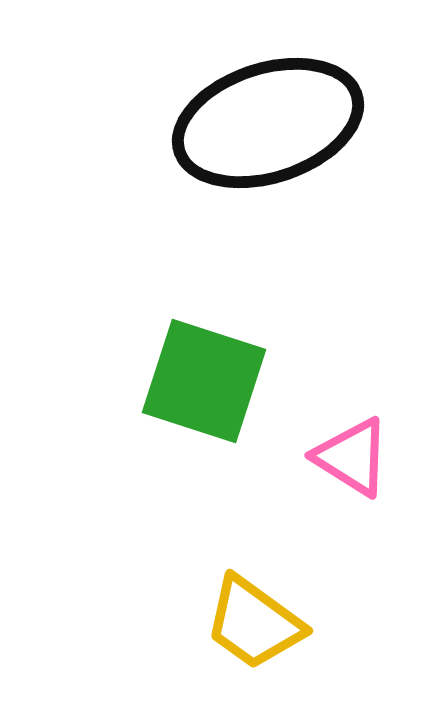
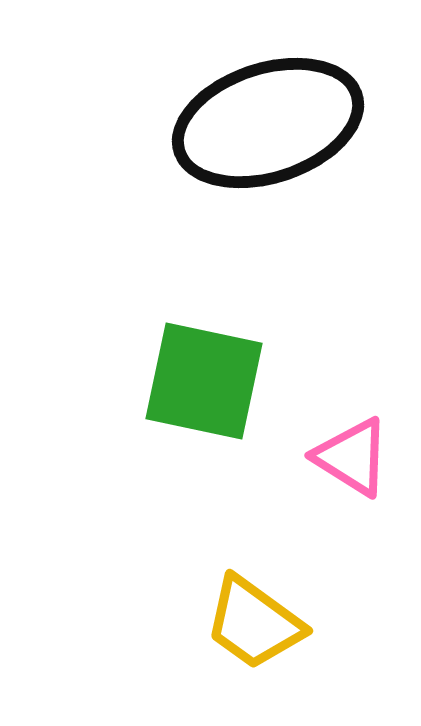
green square: rotated 6 degrees counterclockwise
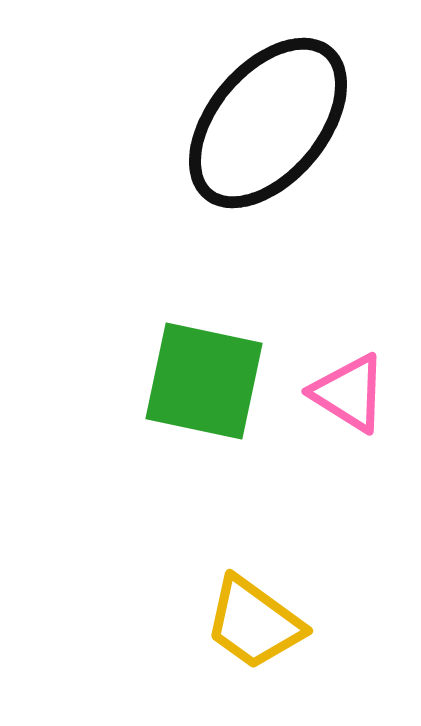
black ellipse: rotated 32 degrees counterclockwise
pink triangle: moved 3 px left, 64 px up
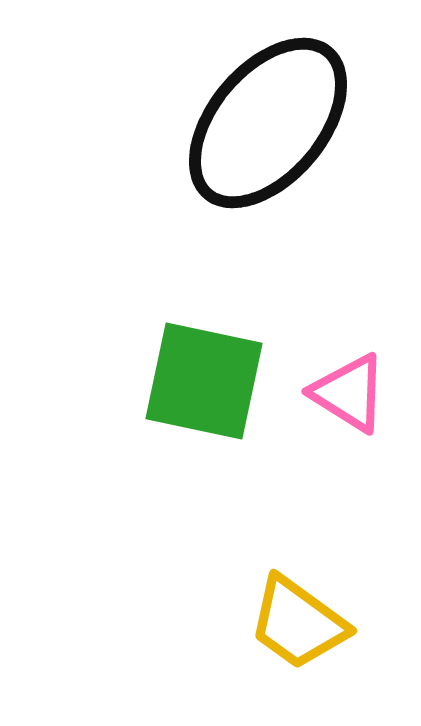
yellow trapezoid: moved 44 px right
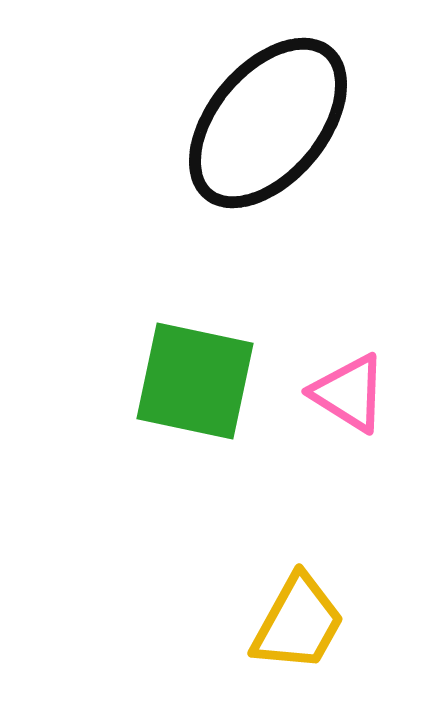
green square: moved 9 px left
yellow trapezoid: rotated 97 degrees counterclockwise
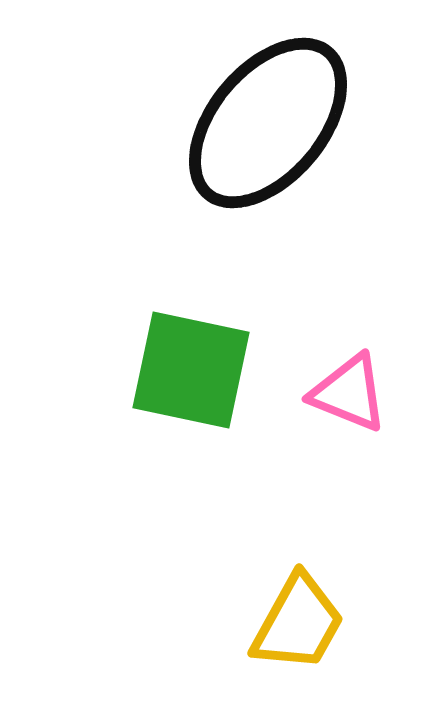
green square: moved 4 px left, 11 px up
pink triangle: rotated 10 degrees counterclockwise
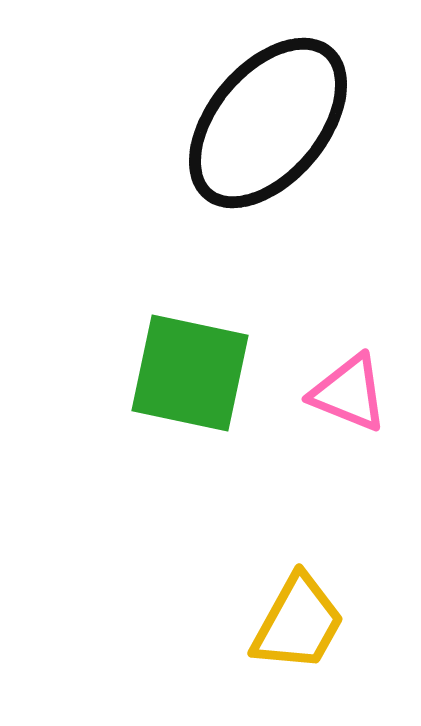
green square: moved 1 px left, 3 px down
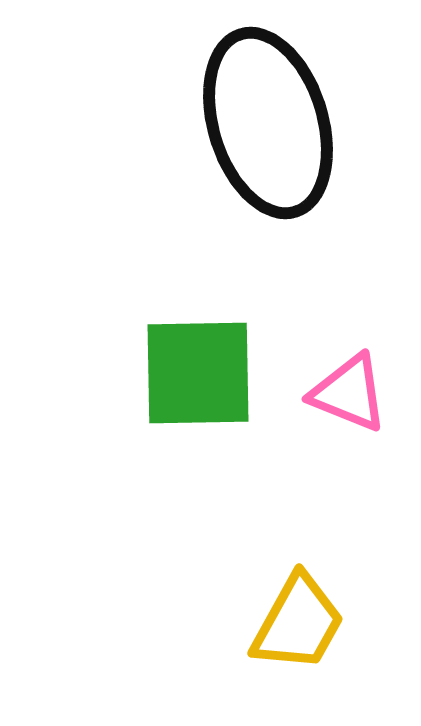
black ellipse: rotated 57 degrees counterclockwise
green square: moved 8 px right; rotated 13 degrees counterclockwise
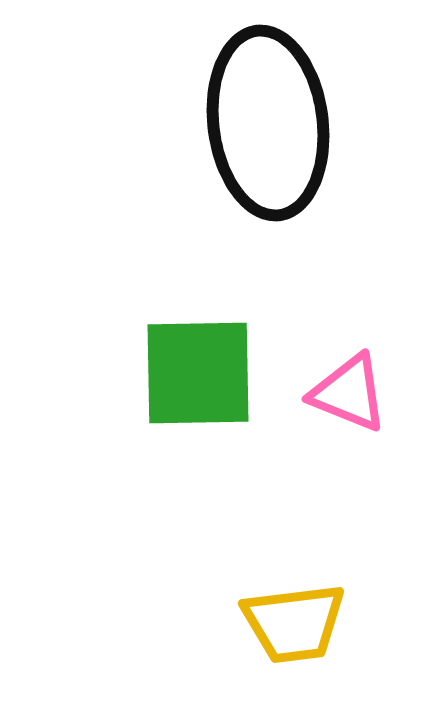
black ellipse: rotated 10 degrees clockwise
yellow trapezoid: moved 4 px left; rotated 54 degrees clockwise
